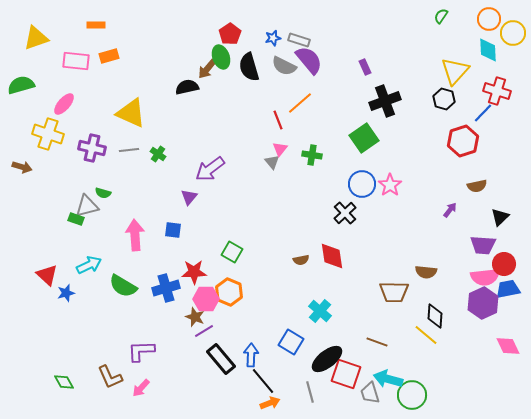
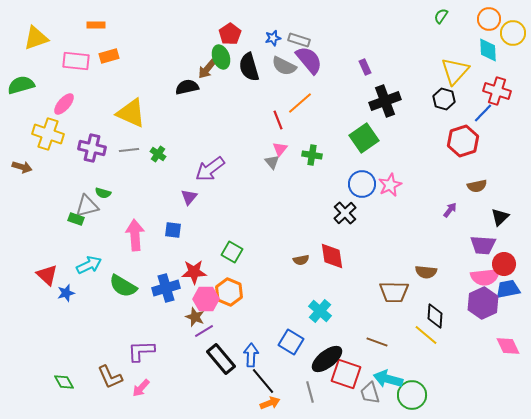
pink star at (390, 185): rotated 10 degrees clockwise
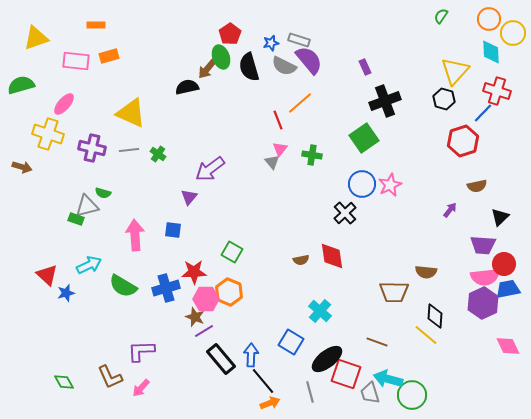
blue star at (273, 38): moved 2 px left, 5 px down
cyan diamond at (488, 50): moved 3 px right, 2 px down
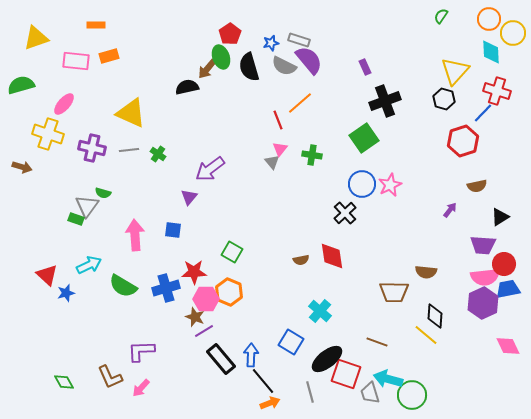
gray triangle at (87, 206): rotated 40 degrees counterclockwise
black triangle at (500, 217): rotated 12 degrees clockwise
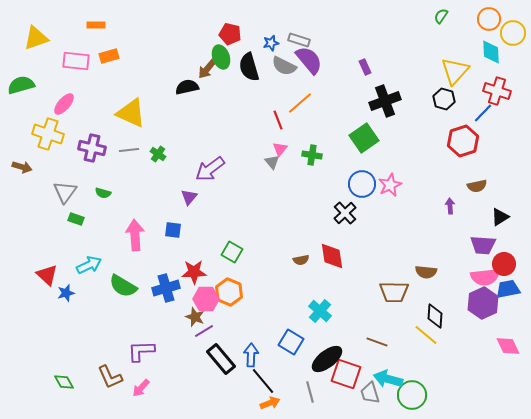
red pentagon at (230, 34): rotated 25 degrees counterclockwise
gray triangle at (87, 206): moved 22 px left, 14 px up
purple arrow at (450, 210): moved 4 px up; rotated 42 degrees counterclockwise
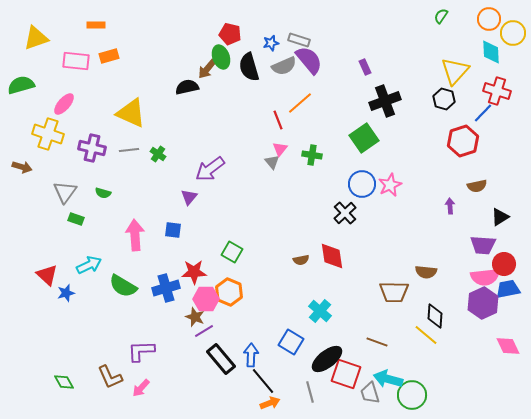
gray semicircle at (284, 66): rotated 50 degrees counterclockwise
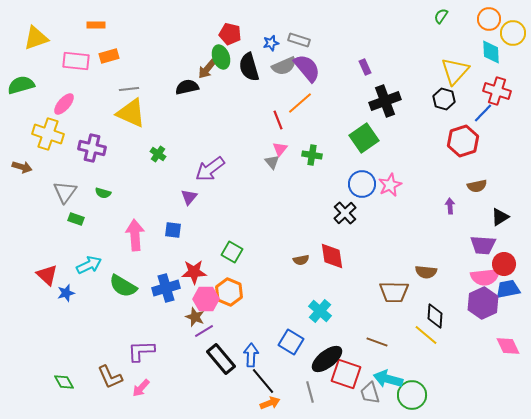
purple semicircle at (309, 60): moved 2 px left, 8 px down
gray line at (129, 150): moved 61 px up
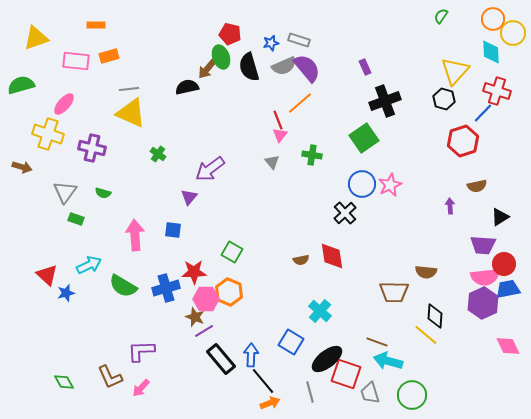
orange circle at (489, 19): moved 4 px right
pink triangle at (280, 149): moved 14 px up
cyan arrow at (388, 379): moved 18 px up
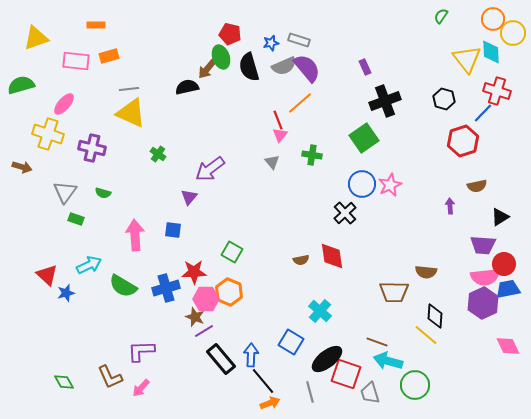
yellow triangle at (455, 71): moved 12 px right, 12 px up; rotated 20 degrees counterclockwise
green circle at (412, 395): moved 3 px right, 10 px up
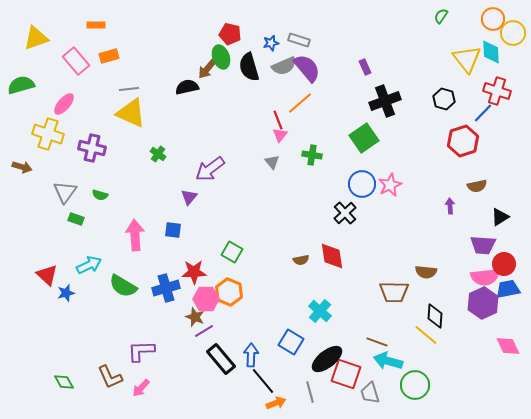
pink rectangle at (76, 61): rotated 44 degrees clockwise
green semicircle at (103, 193): moved 3 px left, 2 px down
orange arrow at (270, 403): moved 6 px right
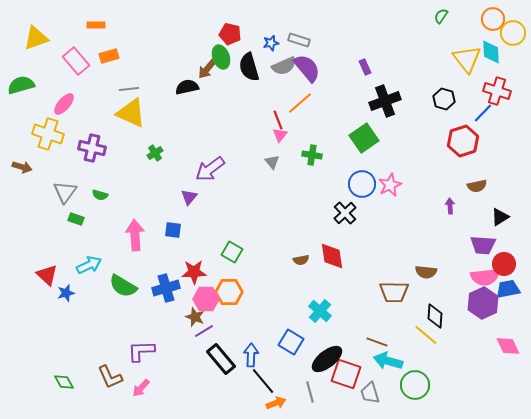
green cross at (158, 154): moved 3 px left, 1 px up; rotated 21 degrees clockwise
orange hexagon at (229, 292): rotated 24 degrees counterclockwise
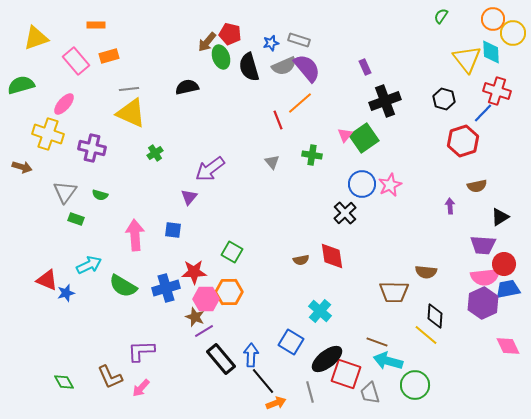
brown arrow at (207, 69): moved 27 px up
pink triangle at (280, 135): moved 65 px right
red triangle at (47, 275): moved 5 px down; rotated 20 degrees counterclockwise
